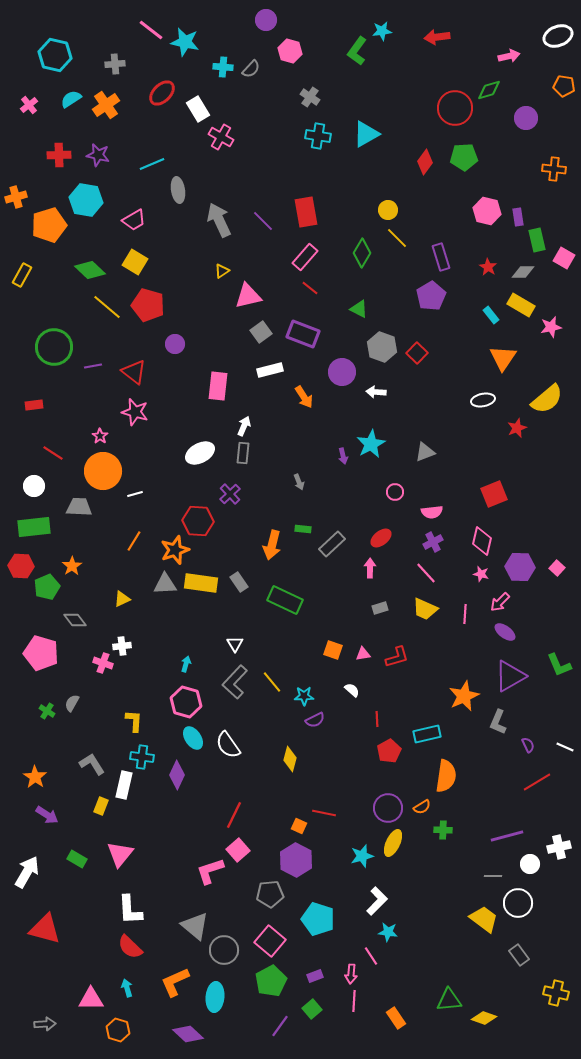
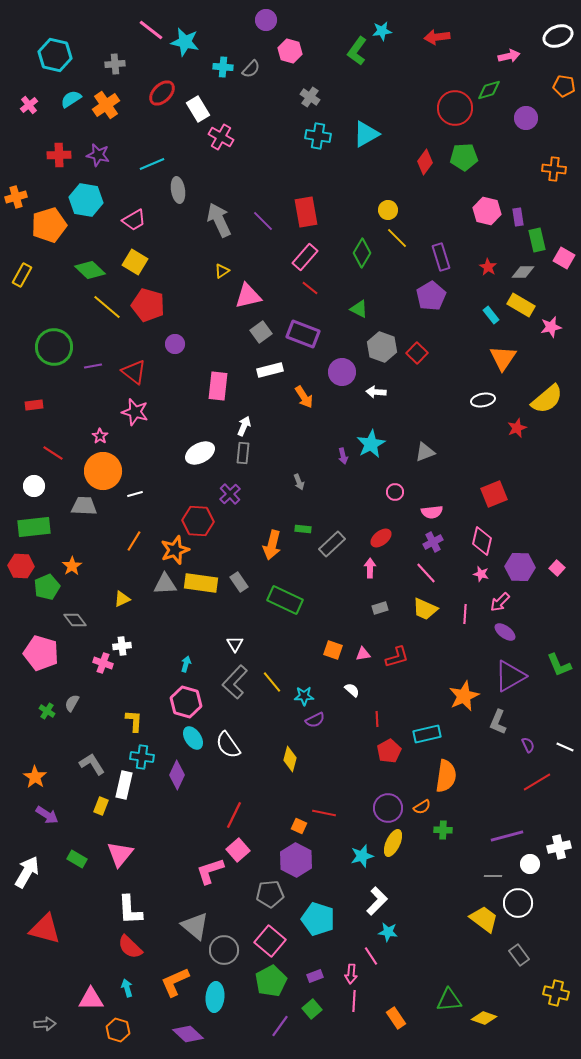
gray trapezoid at (79, 507): moved 5 px right, 1 px up
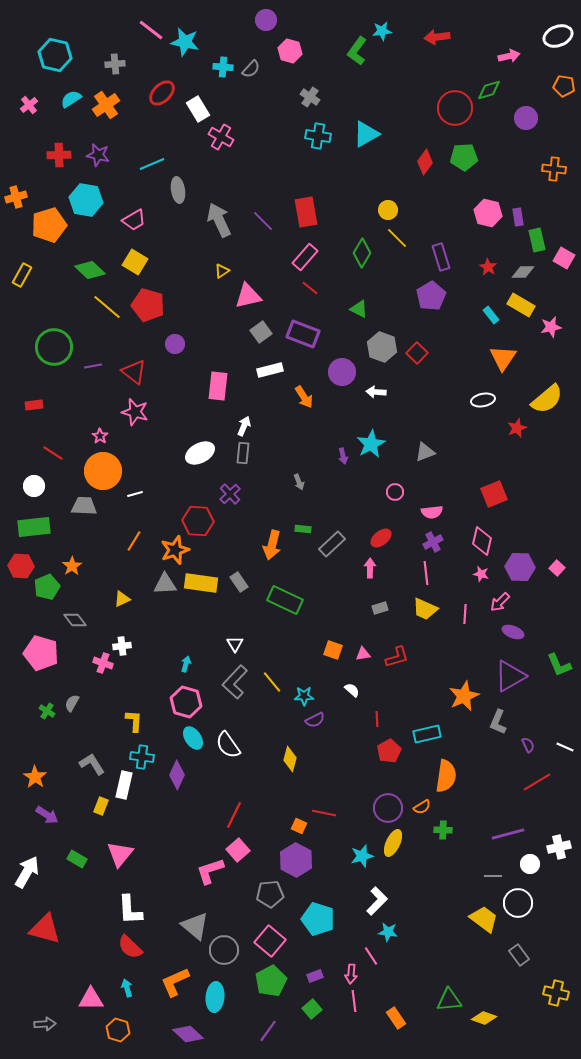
pink hexagon at (487, 211): moved 1 px right, 2 px down
pink line at (426, 573): rotated 35 degrees clockwise
purple ellipse at (505, 632): moved 8 px right; rotated 15 degrees counterclockwise
purple line at (507, 836): moved 1 px right, 2 px up
pink line at (354, 1001): rotated 10 degrees counterclockwise
purple line at (280, 1026): moved 12 px left, 5 px down
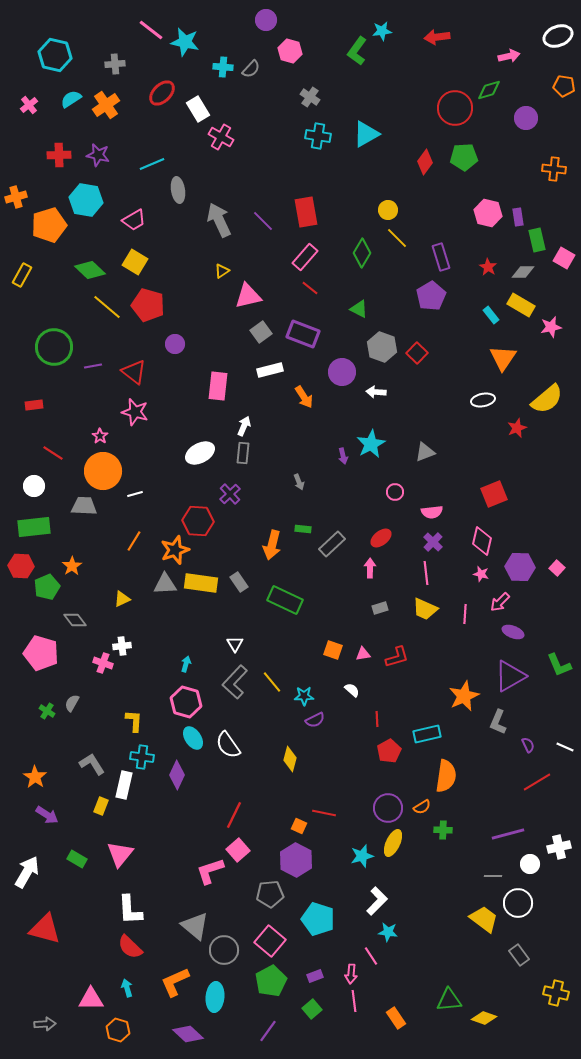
purple cross at (433, 542): rotated 18 degrees counterclockwise
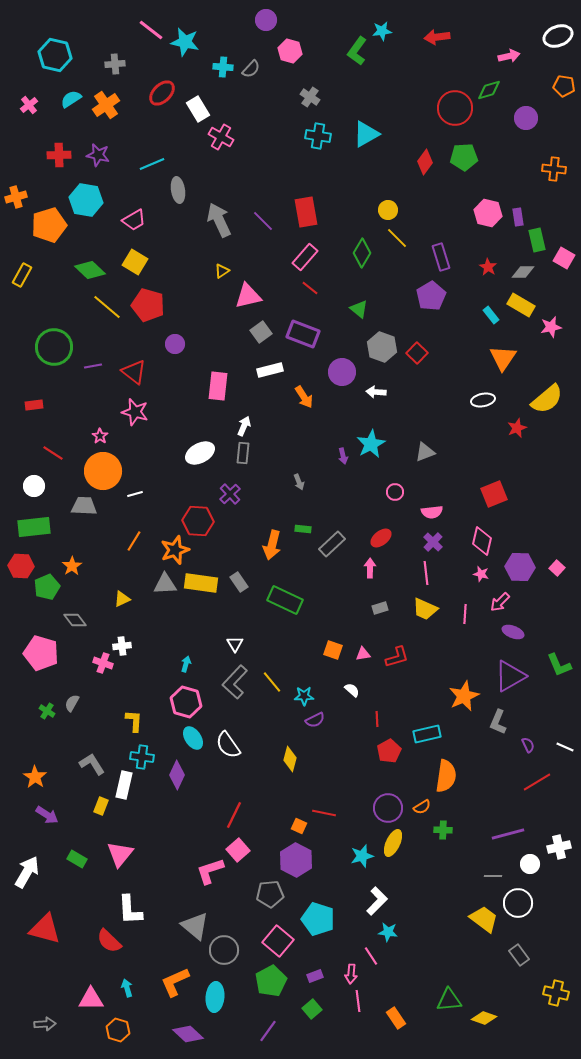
green triangle at (359, 309): rotated 12 degrees clockwise
pink square at (270, 941): moved 8 px right
red semicircle at (130, 947): moved 21 px left, 6 px up
pink line at (354, 1001): moved 4 px right
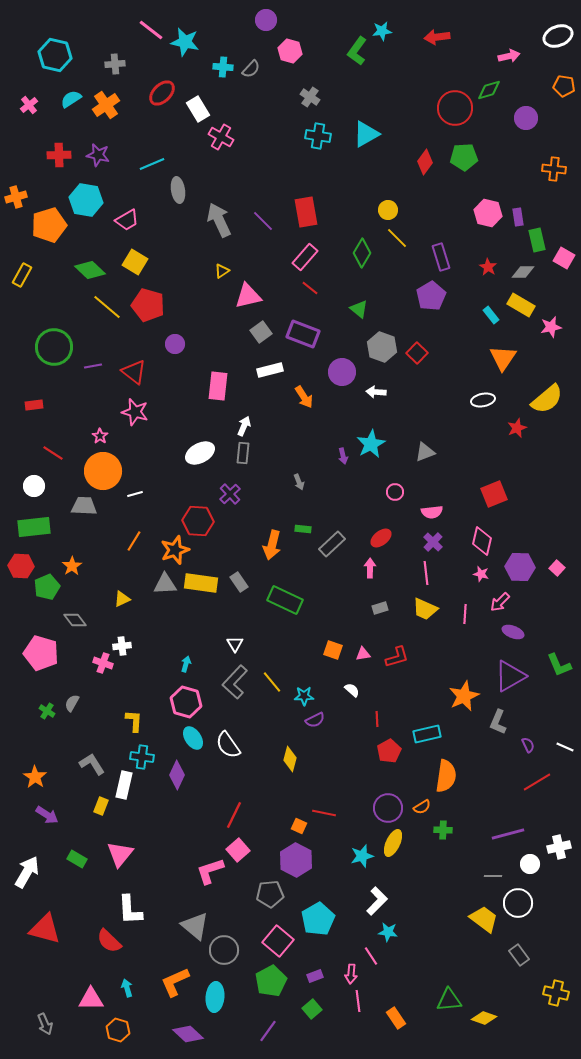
pink trapezoid at (134, 220): moved 7 px left
cyan pentagon at (318, 919): rotated 24 degrees clockwise
gray arrow at (45, 1024): rotated 70 degrees clockwise
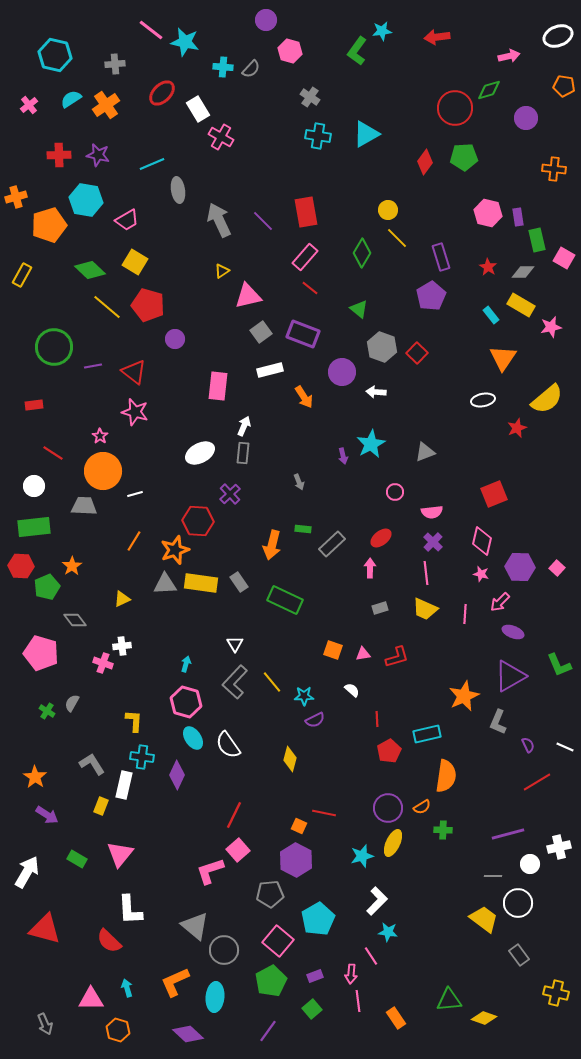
purple circle at (175, 344): moved 5 px up
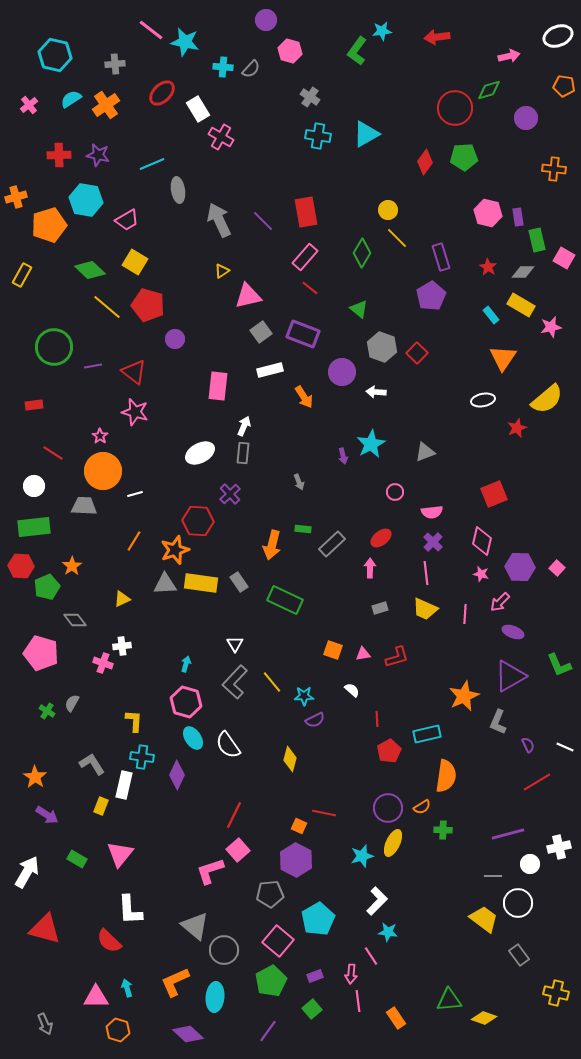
pink triangle at (91, 999): moved 5 px right, 2 px up
